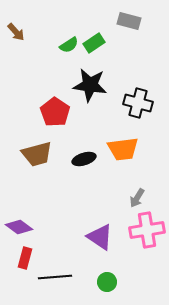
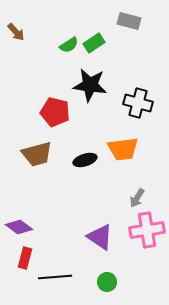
red pentagon: rotated 20 degrees counterclockwise
black ellipse: moved 1 px right, 1 px down
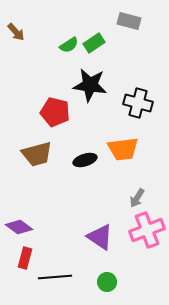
pink cross: rotated 12 degrees counterclockwise
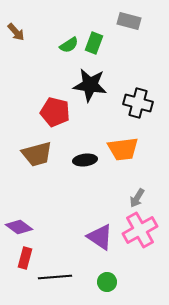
green rectangle: rotated 35 degrees counterclockwise
black ellipse: rotated 10 degrees clockwise
pink cross: moved 7 px left; rotated 8 degrees counterclockwise
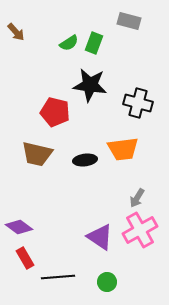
green semicircle: moved 2 px up
brown trapezoid: rotated 28 degrees clockwise
red rectangle: rotated 45 degrees counterclockwise
black line: moved 3 px right
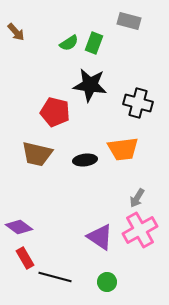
black line: moved 3 px left; rotated 20 degrees clockwise
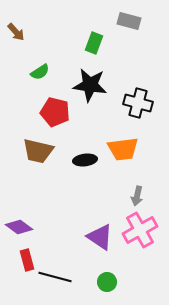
green semicircle: moved 29 px left, 29 px down
brown trapezoid: moved 1 px right, 3 px up
gray arrow: moved 2 px up; rotated 18 degrees counterclockwise
red rectangle: moved 2 px right, 2 px down; rotated 15 degrees clockwise
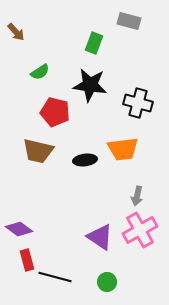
purple diamond: moved 2 px down
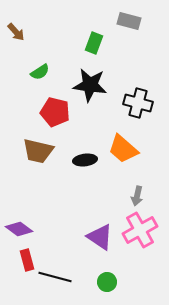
orange trapezoid: rotated 48 degrees clockwise
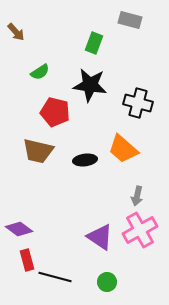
gray rectangle: moved 1 px right, 1 px up
